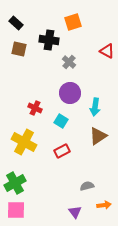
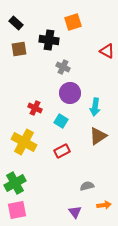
brown square: rotated 21 degrees counterclockwise
gray cross: moved 6 px left, 5 px down; rotated 16 degrees counterclockwise
pink square: moved 1 px right; rotated 12 degrees counterclockwise
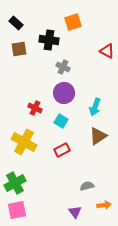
purple circle: moved 6 px left
cyan arrow: rotated 12 degrees clockwise
red rectangle: moved 1 px up
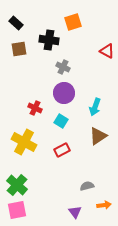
green cross: moved 2 px right, 2 px down; rotated 20 degrees counterclockwise
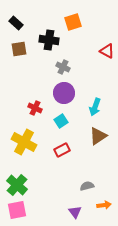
cyan square: rotated 24 degrees clockwise
